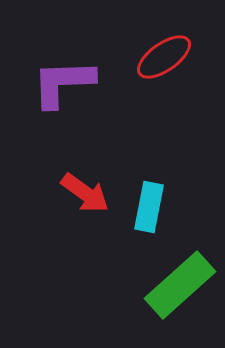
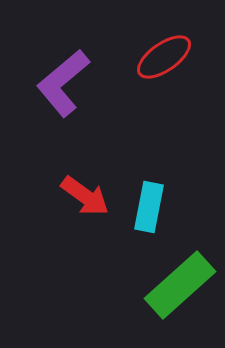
purple L-shape: rotated 38 degrees counterclockwise
red arrow: moved 3 px down
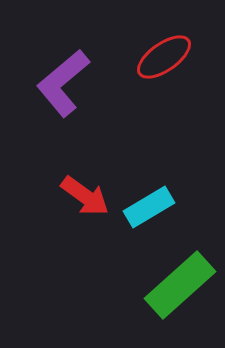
cyan rectangle: rotated 48 degrees clockwise
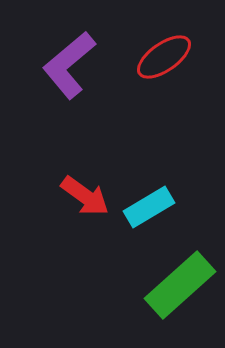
purple L-shape: moved 6 px right, 18 px up
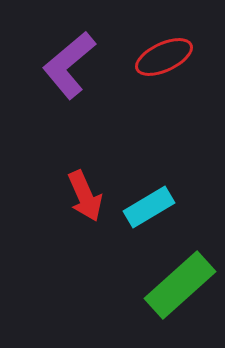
red ellipse: rotated 10 degrees clockwise
red arrow: rotated 30 degrees clockwise
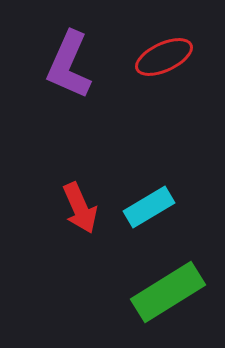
purple L-shape: rotated 26 degrees counterclockwise
red arrow: moved 5 px left, 12 px down
green rectangle: moved 12 px left, 7 px down; rotated 10 degrees clockwise
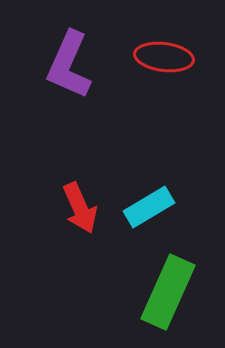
red ellipse: rotated 32 degrees clockwise
green rectangle: rotated 34 degrees counterclockwise
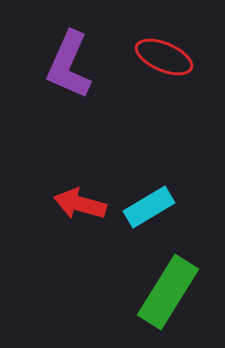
red ellipse: rotated 16 degrees clockwise
red arrow: moved 4 px up; rotated 129 degrees clockwise
green rectangle: rotated 8 degrees clockwise
